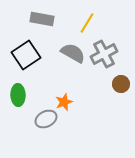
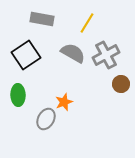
gray cross: moved 2 px right, 1 px down
gray ellipse: rotated 35 degrees counterclockwise
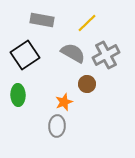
gray rectangle: moved 1 px down
yellow line: rotated 15 degrees clockwise
black square: moved 1 px left
brown circle: moved 34 px left
gray ellipse: moved 11 px right, 7 px down; rotated 25 degrees counterclockwise
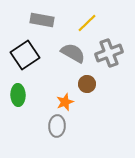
gray cross: moved 3 px right, 2 px up; rotated 8 degrees clockwise
orange star: moved 1 px right
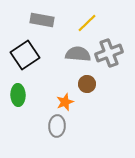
gray semicircle: moved 5 px right, 1 px down; rotated 25 degrees counterclockwise
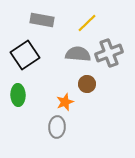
gray ellipse: moved 1 px down
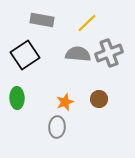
brown circle: moved 12 px right, 15 px down
green ellipse: moved 1 px left, 3 px down
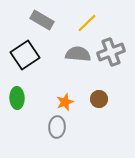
gray rectangle: rotated 20 degrees clockwise
gray cross: moved 2 px right, 1 px up
